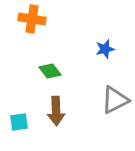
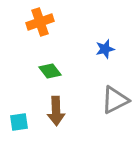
orange cross: moved 8 px right, 3 px down; rotated 28 degrees counterclockwise
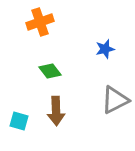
cyan square: moved 1 px up; rotated 24 degrees clockwise
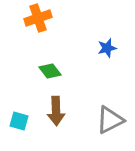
orange cross: moved 2 px left, 4 px up
blue star: moved 2 px right, 1 px up
gray triangle: moved 5 px left, 20 px down
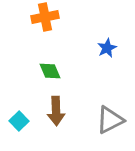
orange cross: moved 7 px right, 1 px up; rotated 8 degrees clockwise
blue star: rotated 12 degrees counterclockwise
green diamond: rotated 15 degrees clockwise
cyan square: rotated 30 degrees clockwise
